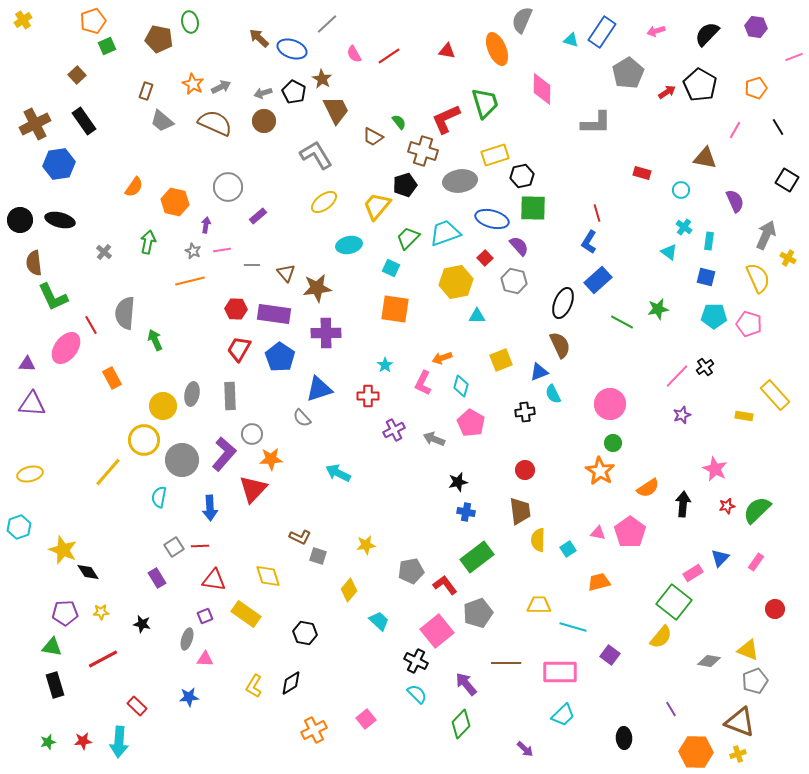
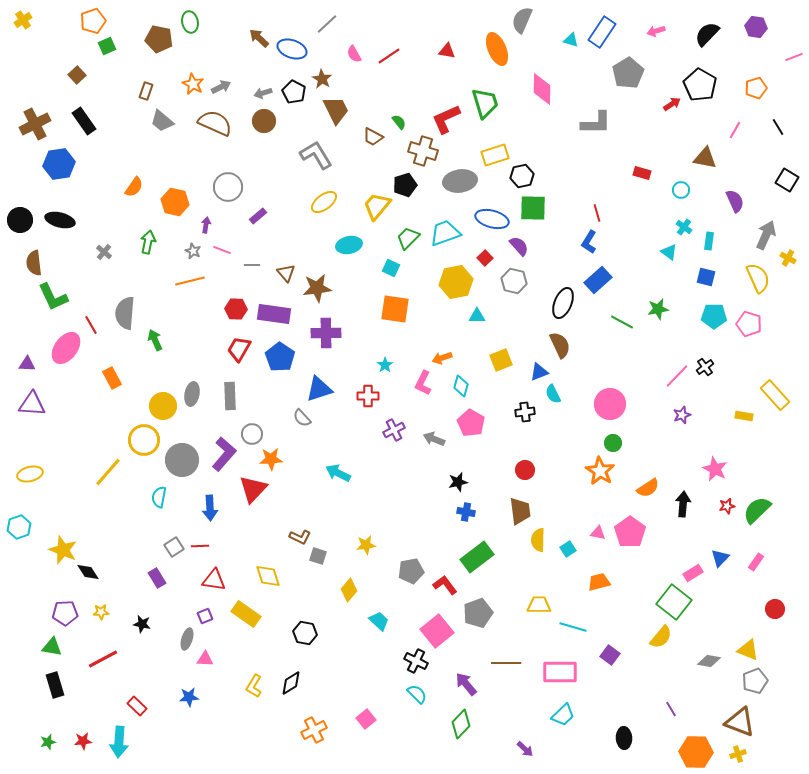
red arrow at (667, 92): moved 5 px right, 12 px down
pink line at (222, 250): rotated 30 degrees clockwise
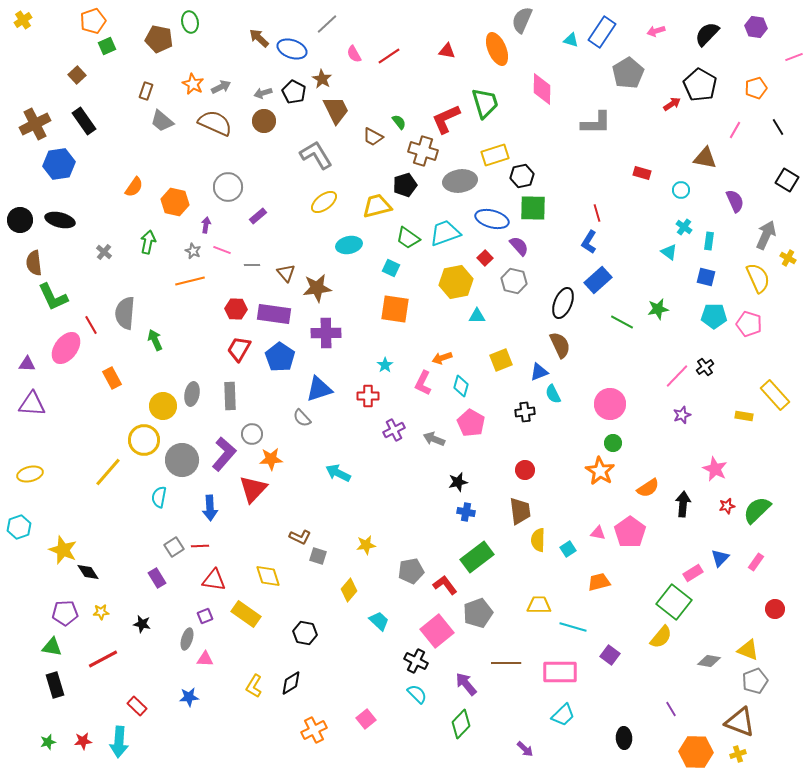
yellow trapezoid at (377, 206): rotated 36 degrees clockwise
green trapezoid at (408, 238): rotated 100 degrees counterclockwise
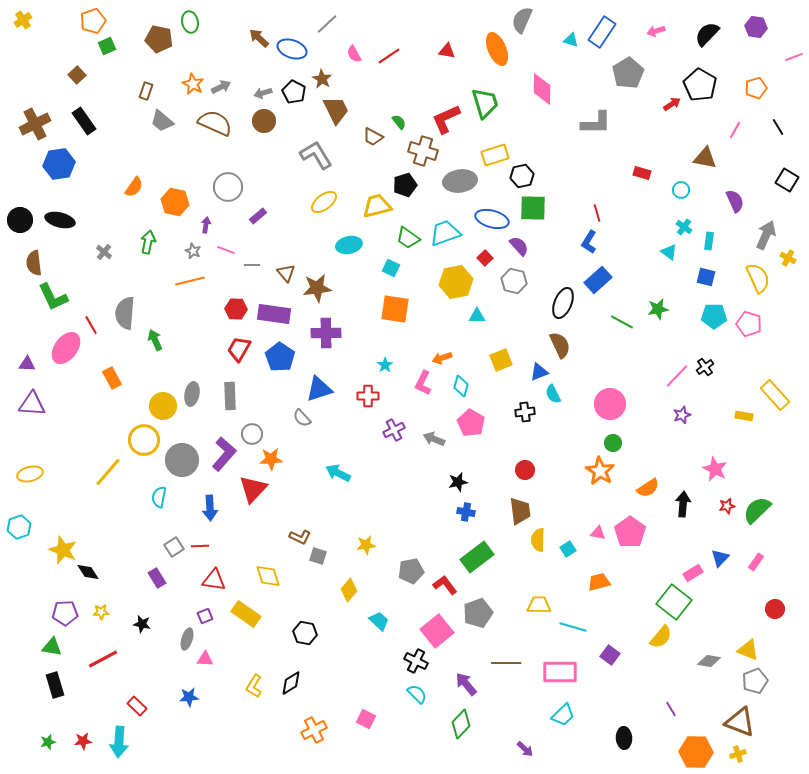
pink line at (222, 250): moved 4 px right
pink square at (366, 719): rotated 24 degrees counterclockwise
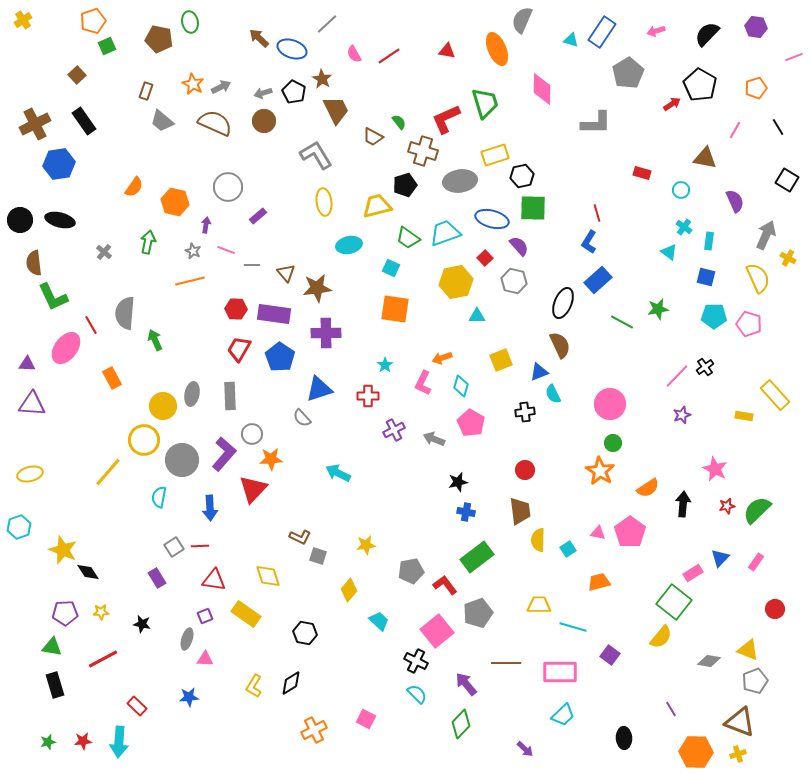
yellow ellipse at (324, 202): rotated 60 degrees counterclockwise
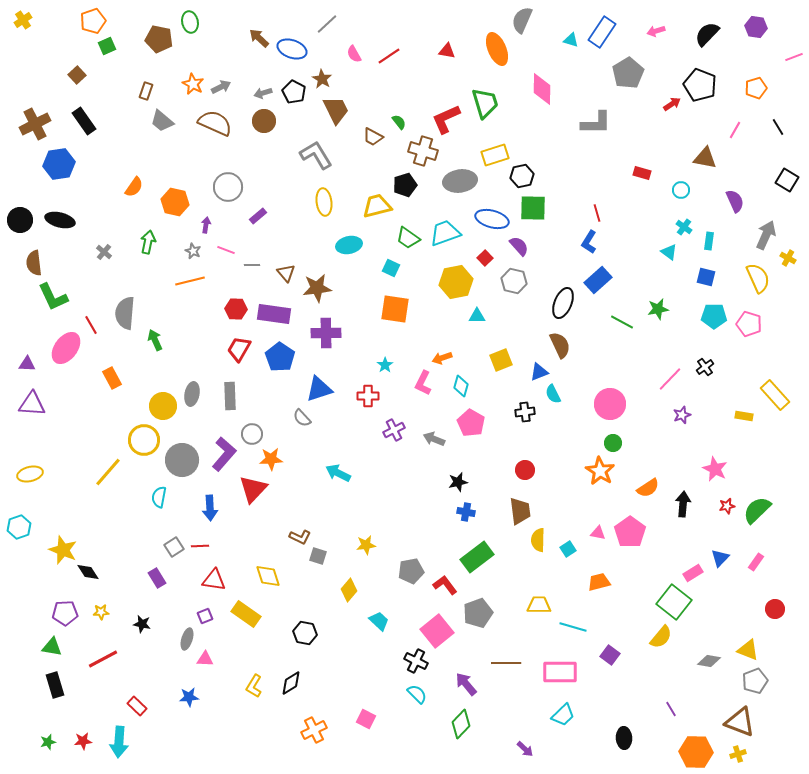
black pentagon at (700, 85): rotated 8 degrees counterclockwise
pink line at (677, 376): moved 7 px left, 3 px down
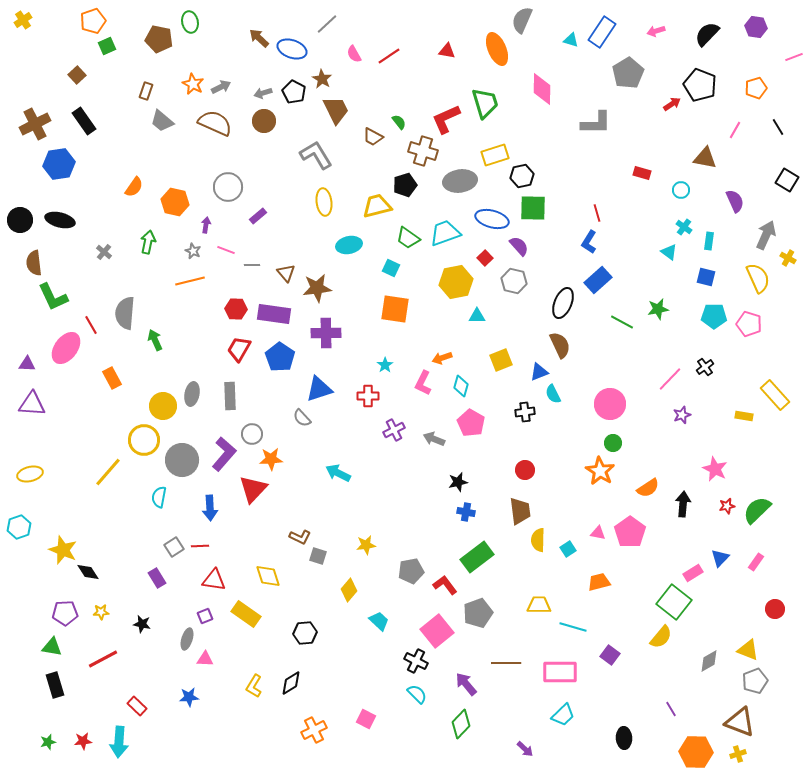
black hexagon at (305, 633): rotated 15 degrees counterclockwise
gray diamond at (709, 661): rotated 40 degrees counterclockwise
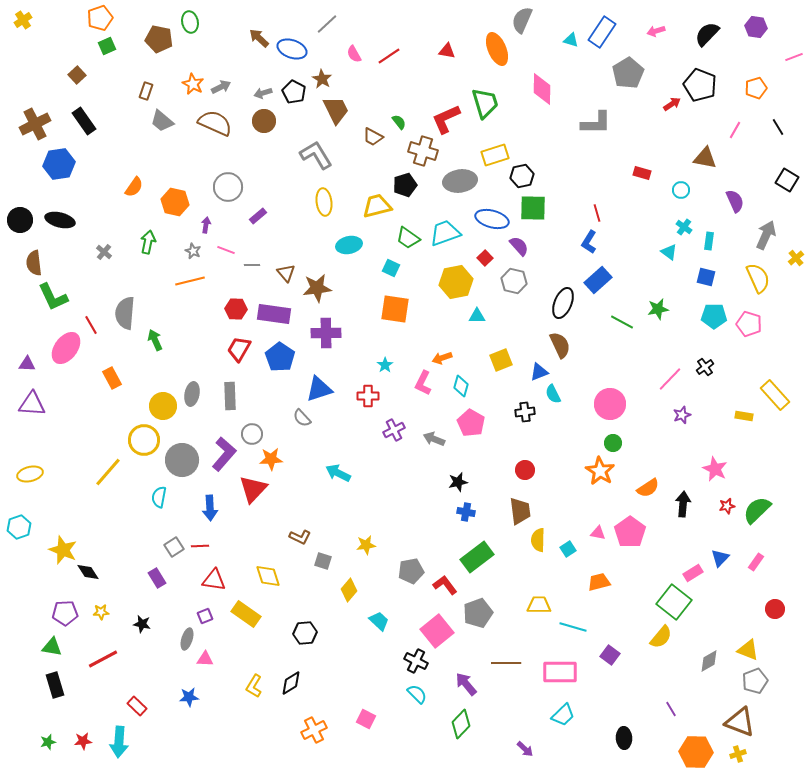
orange pentagon at (93, 21): moved 7 px right, 3 px up
yellow cross at (788, 258): moved 8 px right; rotated 21 degrees clockwise
gray square at (318, 556): moved 5 px right, 5 px down
